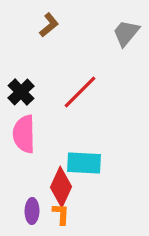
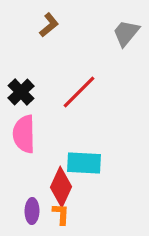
red line: moved 1 px left
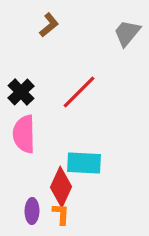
gray trapezoid: moved 1 px right
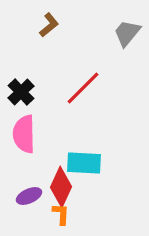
red line: moved 4 px right, 4 px up
purple ellipse: moved 3 px left, 15 px up; rotated 65 degrees clockwise
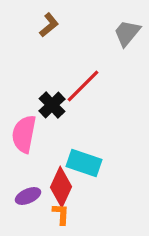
red line: moved 2 px up
black cross: moved 31 px right, 13 px down
pink semicircle: rotated 12 degrees clockwise
cyan rectangle: rotated 16 degrees clockwise
purple ellipse: moved 1 px left
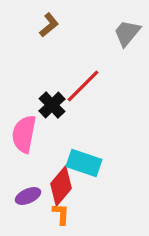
red diamond: moved 1 px up; rotated 15 degrees clockwise
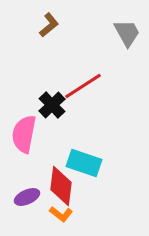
gray trapezoid: rotated 112 degrees clockwise
red line: rotated 12 degrees clockwise
red diamond: rotated 33 degrees counterclockwise
purple ellipse: moved 1 px left, 1 px down
orange L-shape: rotated 125 degrees clockwise
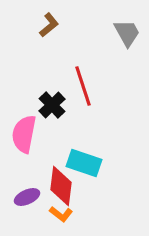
red line: rotated 75 degrees counterclockwise
